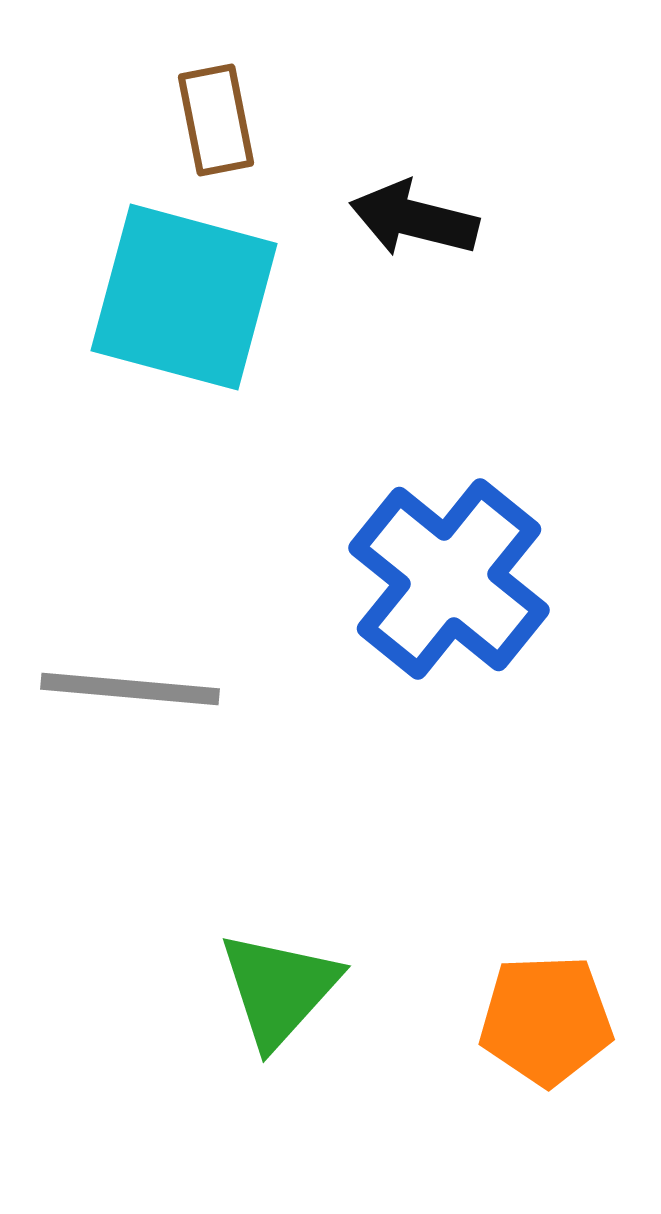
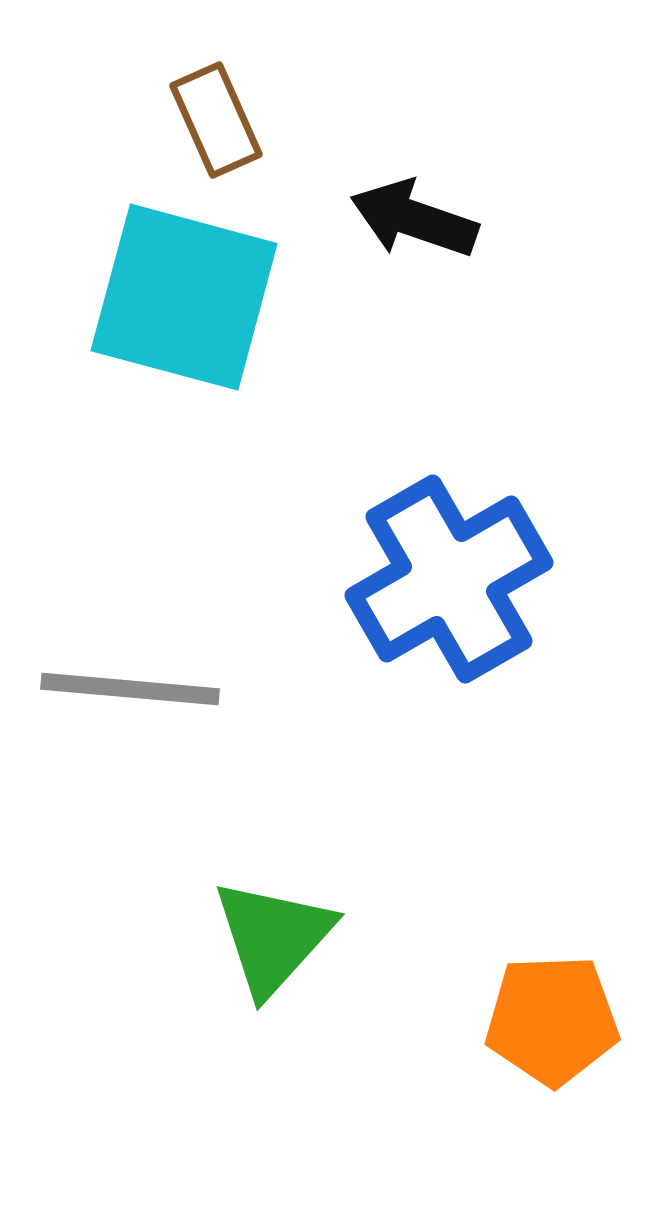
brown rectangle: rotated 13 degrees counterclockwise
black arrow: rotated 5 degrees clockwise
blue cross: rotated 21 degrees clockwise
green triangle: moved 6 px left, 52 px up
orange pentagon: moved 6 px right
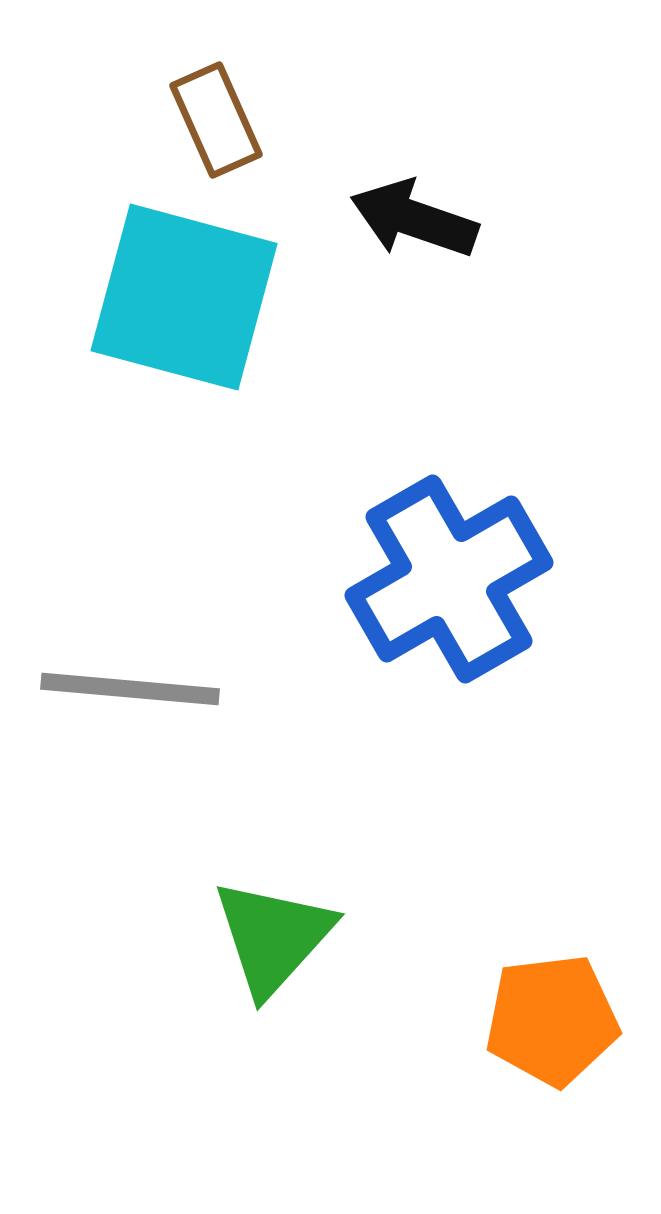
orange pentagon: rotated 5 degrees counterclockwise
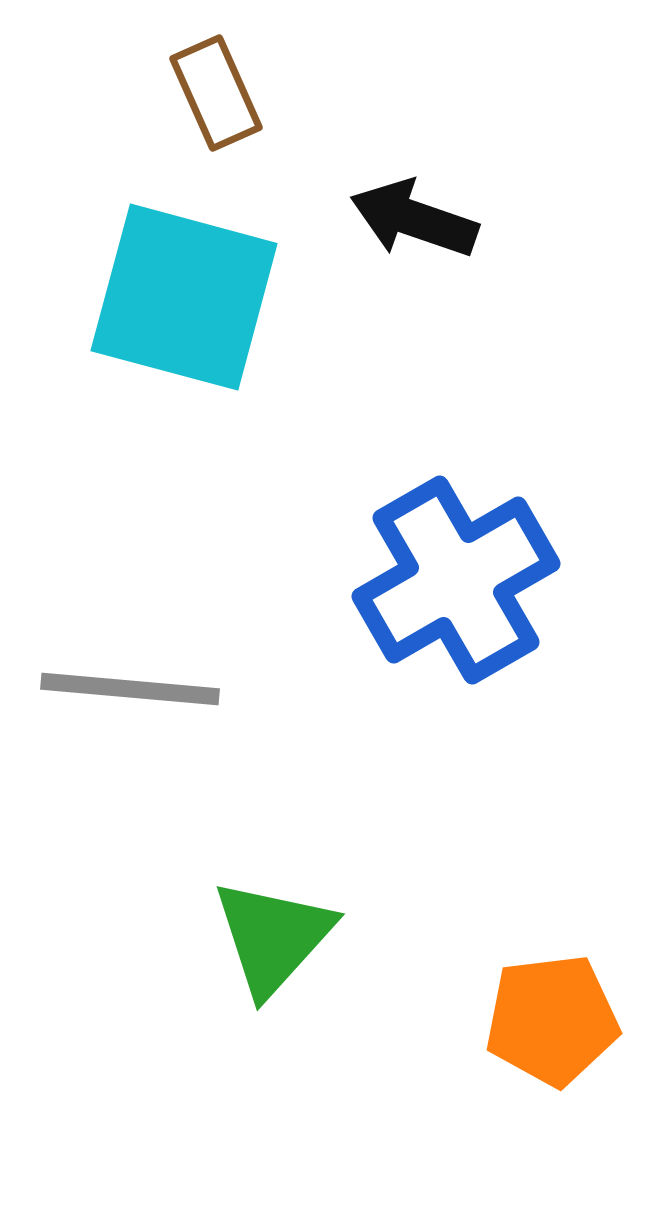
brown rectangle: moved 27 px up
blue cross: moved 7 px right, 1 px down
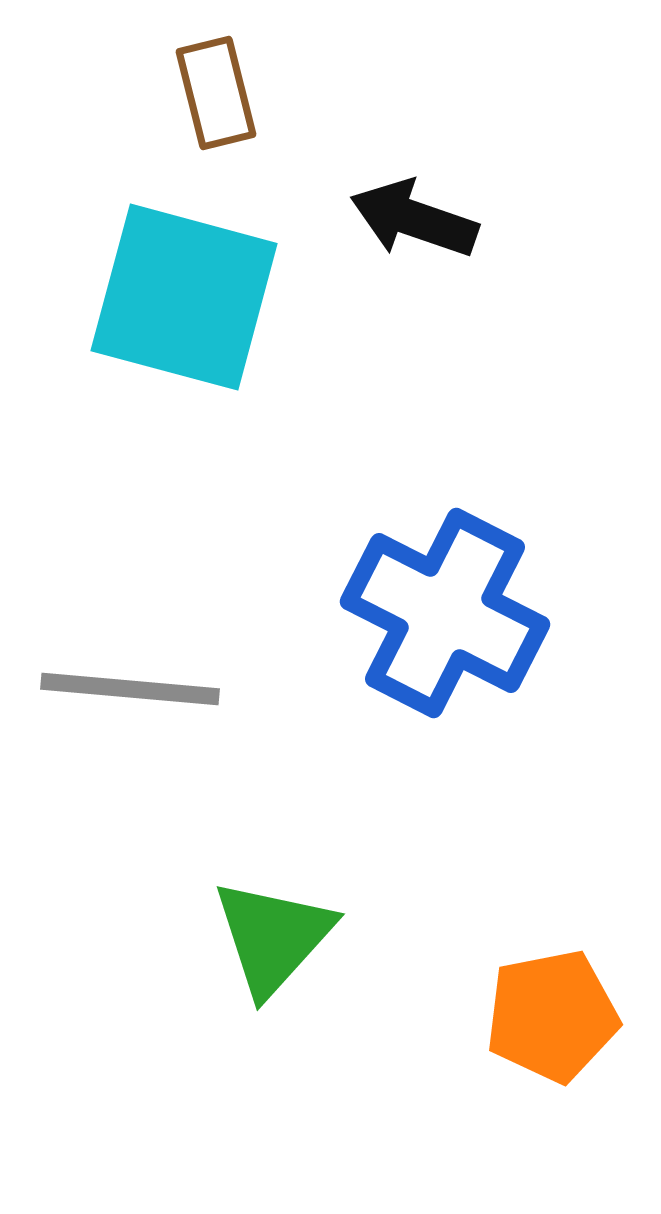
brown rectangle: rotated 10 degrees clockwise
blue cross: moved 11 px left, 33 px down; rotated 33 degrees counterclockwise
orange pentagon: moved 4 px up; rotated 4 degrees counterclockwise
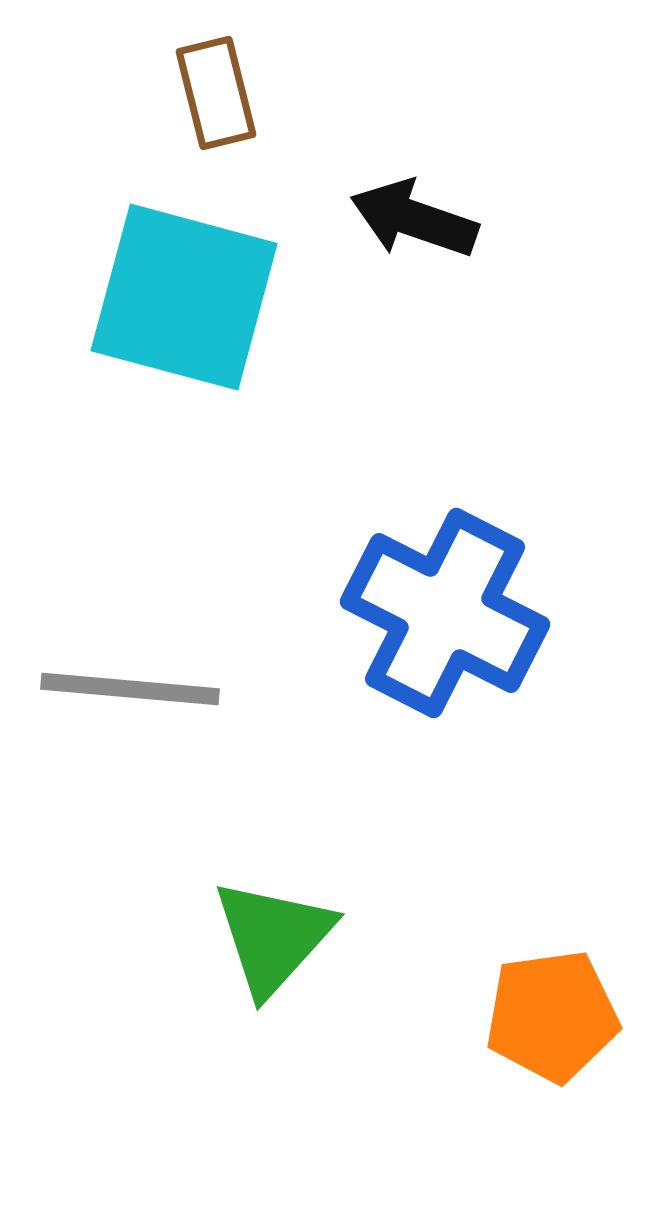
orange pentagon: rotated 3 degrees clockwise
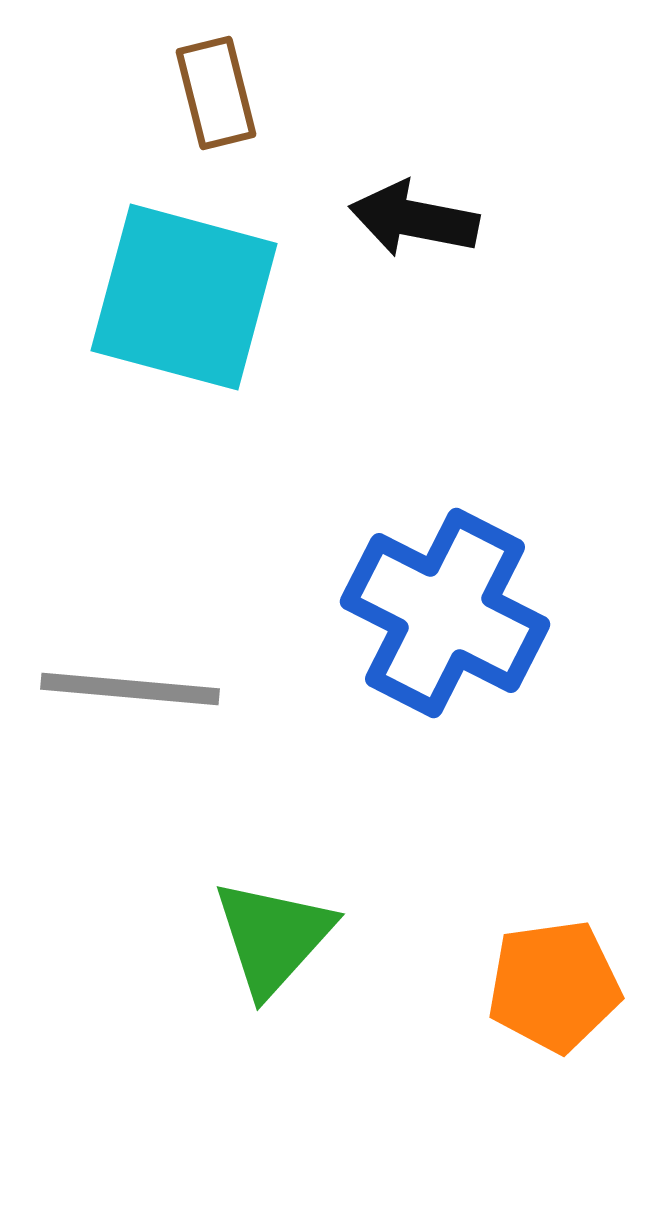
black arrow: rotated 8 degrees counterclockwise
orange pentagon: moved 2 px right, 30 px up
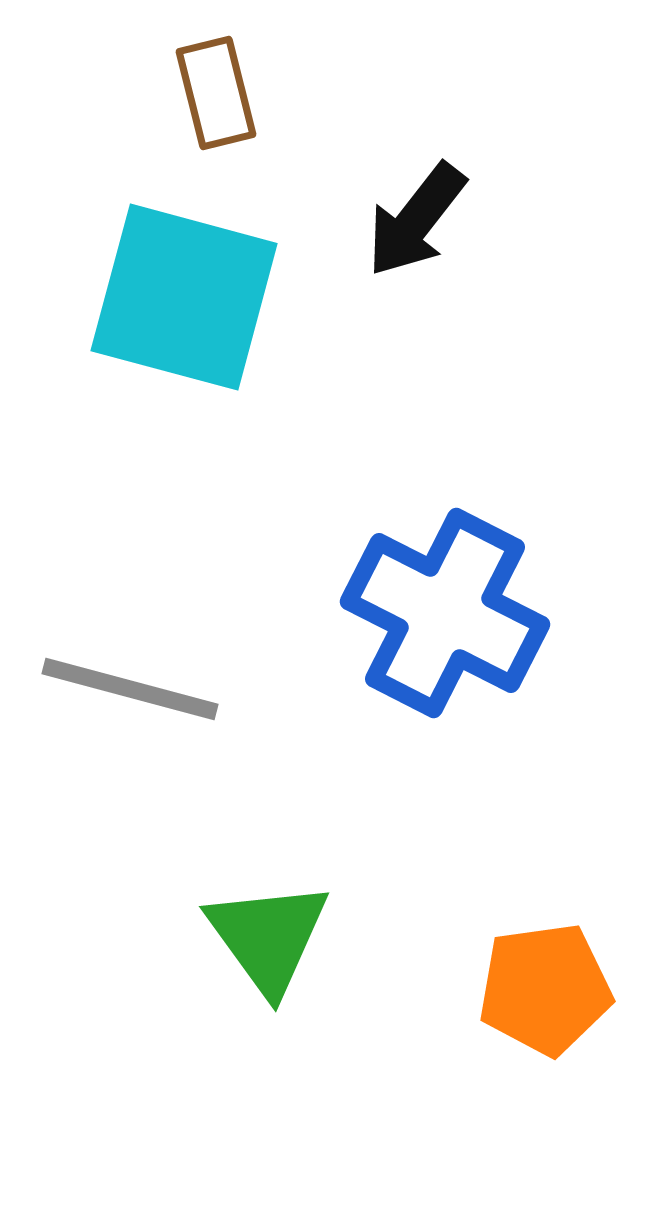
black arrow: moved 2 px right, 1 px down; rotated 63 degrees counterclockwise
gray line: rotated 10 degrees clockwise
green triangle: moved 5 px left; rotated 18 degrees counterclockwise
orange pentagon: moved 9 px left, 3 px down
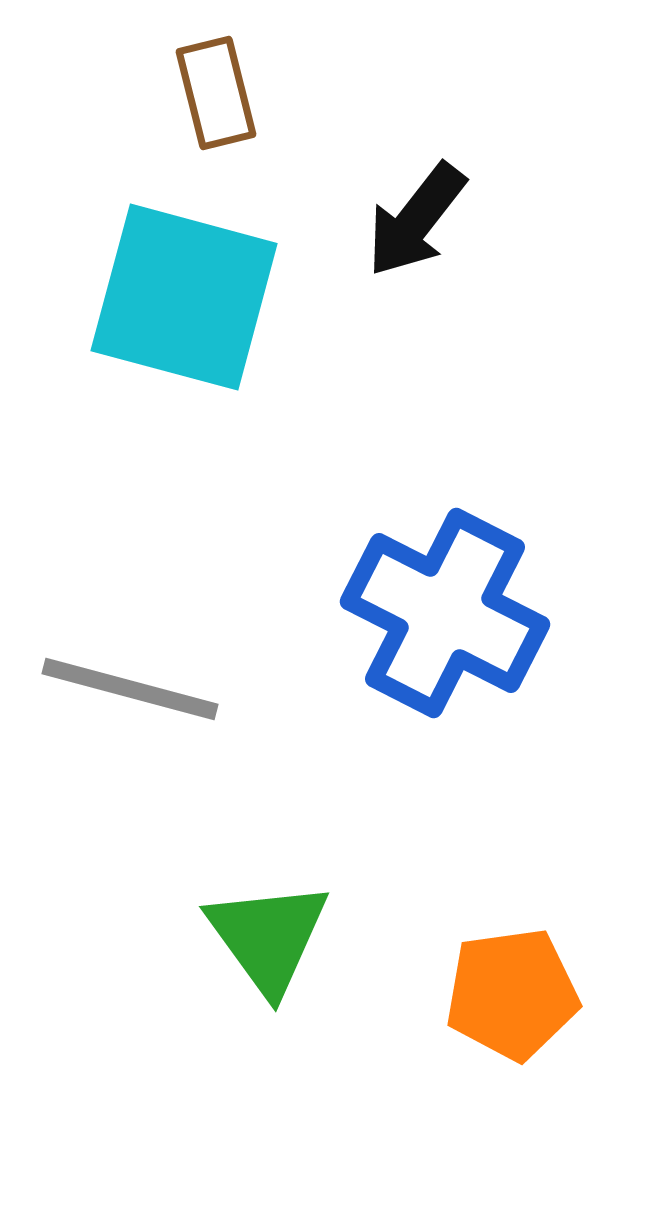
orange pentagon: moved 33 px left, 5 px down
